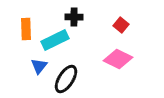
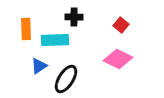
cyan rectangle: rotated 24 degrees clockwise
blue triangle: rotated 18 degrees clockwise
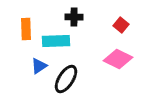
cyan rectangle: moved 1 px right, 1 px down
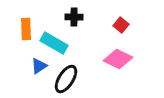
cyan rectangle: moved 2 px left, 2 px down; rotated 32 degrees clockwise
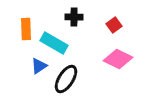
red square: moved 7 px left; rotated 14 degrees clockwise
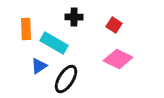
red square: rotated 21 degrees counterclockwise
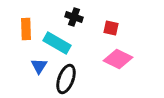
black cross: rotated 18 degrees clockwise
red square: moved 3 px left, 3 px down; rotated 21 degrees counterclockwise
cyan rectangle: moved 3 px right
blue triangle: rotated 24 degrees counterclockwise
black ellipse: rotated 12 degrees counterclockwise
